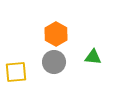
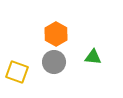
yellow square: moved 1 px right; rotated 25 degrees clockwise
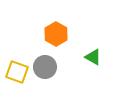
green triangle: rotated 24 degrees clockwise
gray circle: moved 9 px left, 5 px down
